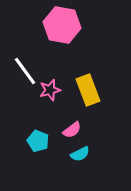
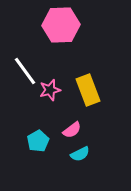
pink hexagon: moved 1 px left; rotated 12 degrees counterclockwise
cyan pentagon: rotated 20 degrees clockwise
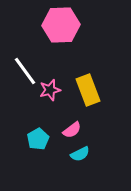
cyan pentagon: moved 2 px up
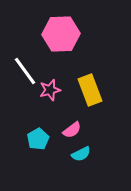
pink hexagon: moved 9 px down
yellow rectangle: moved 2 px right
cyan semicircle: moved 1 px right
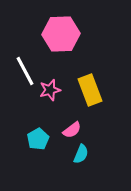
white line: rotated 8 degrees clockwise
cyan semicircle: rotated 42 degrees counterclockwise
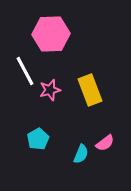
pink hexagon: moved 10 px left
pink semicircle: moved 33 px right, 13 px down
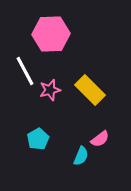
yellow rectangle: rotated 24 degrees counterclockwise
pink semicircle: moved 5 px left, 4 px up
cyan semicircle: moved 2 px down
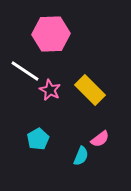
white line: rotated 28 degrees counterclockwise
pink star: rotated 30 degrees counterclockwise
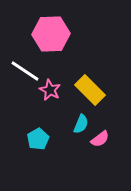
cyan semicircle: moved 32 px up
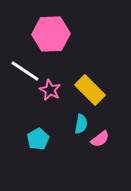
cyan semicircle: rotated 12 degrees counterclockwise
